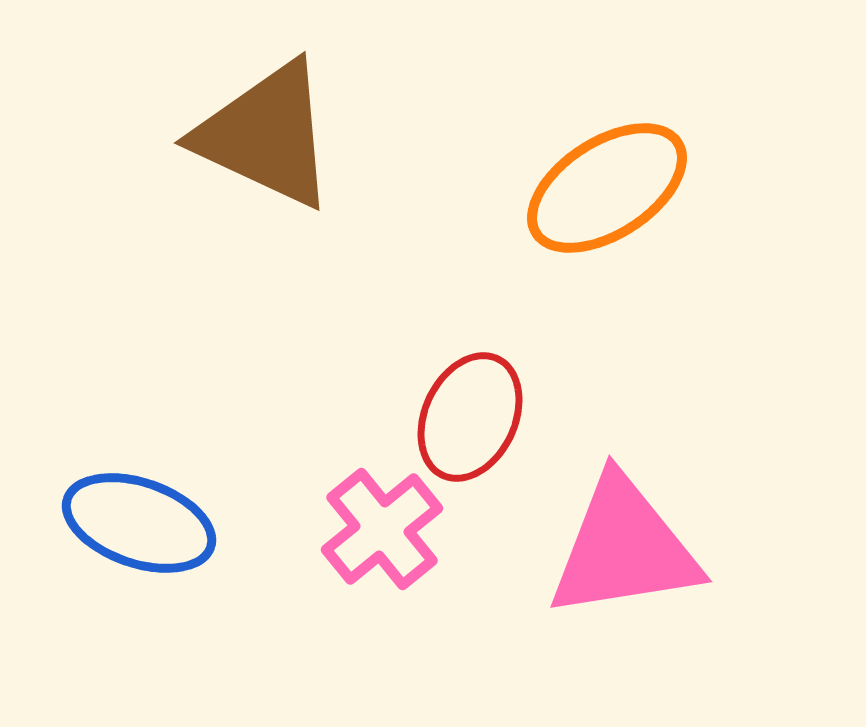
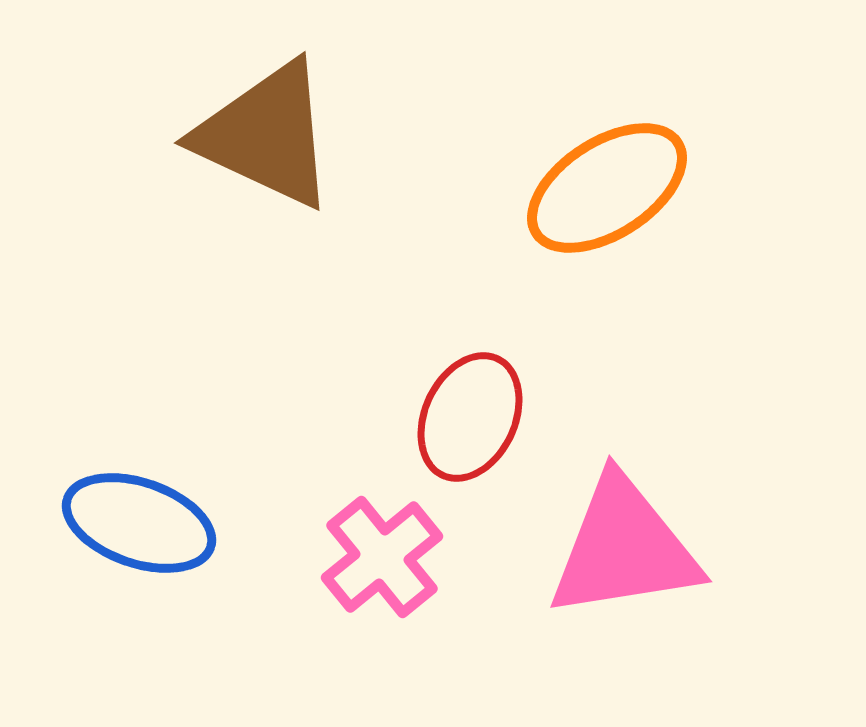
pink cross: moved 28 px down
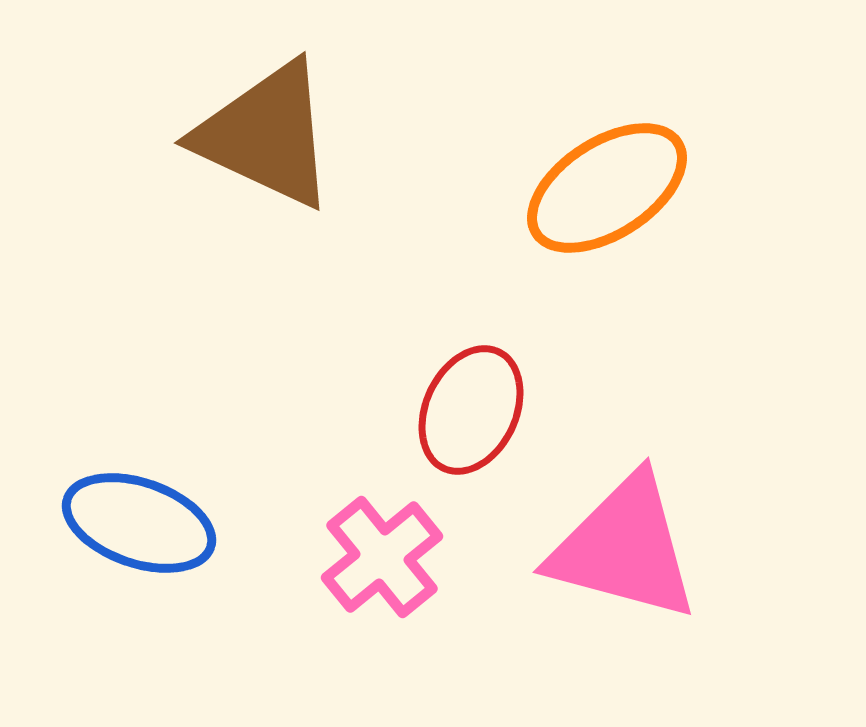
red ellipse: moved 1 px right, 7 px up
pink triangle: rotated 24 degrees clockwise
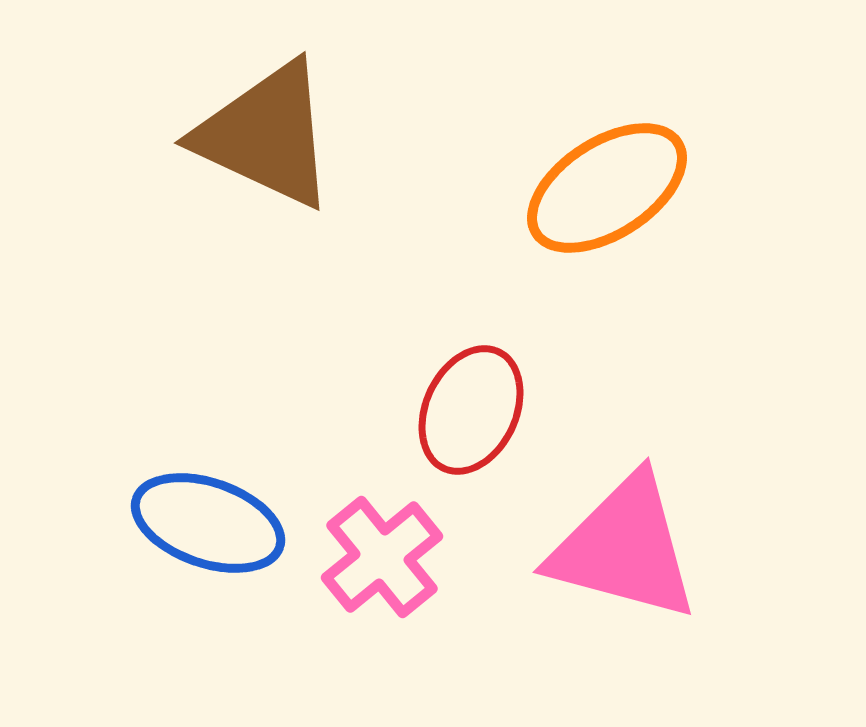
blue ellipse: moved 69 px right
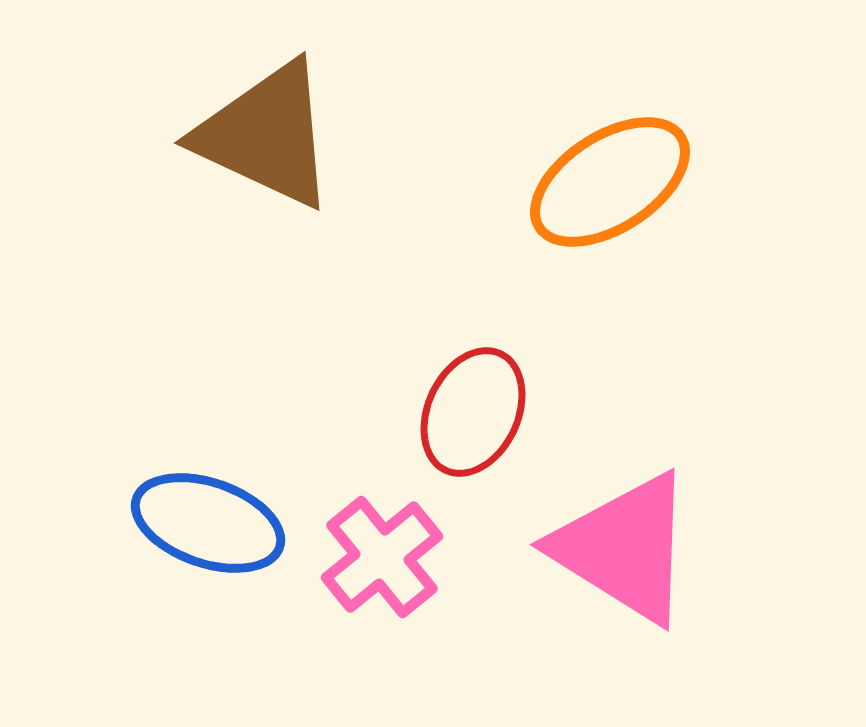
orange ellipse: moved 3 px right, 6 px up
red ellipse: moved 2 px right, 2 px down
pink triangle: rotated 17 degrees clockwise
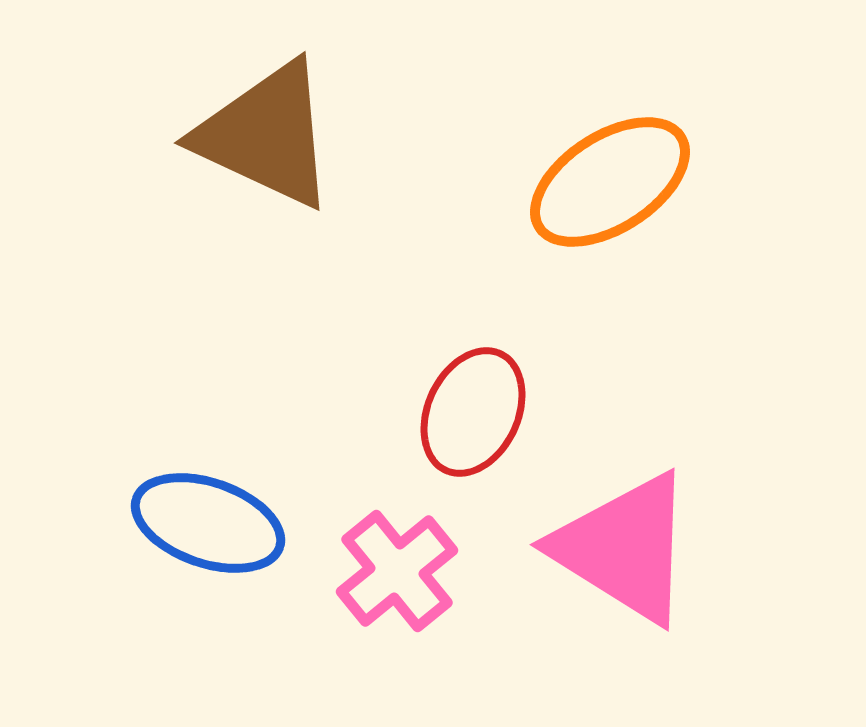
pink cross: moved 15 px right, 14 px down
